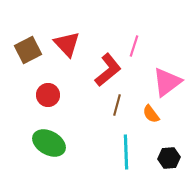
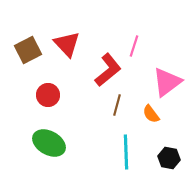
black hexagon: rotated 15 degrees clockwise
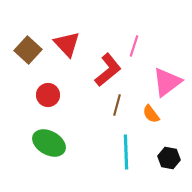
brown square: rotated 20 degrees counterclockwise
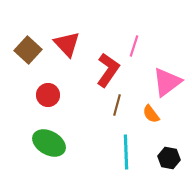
red L-shape: rotated 16 degrees counterclockwise
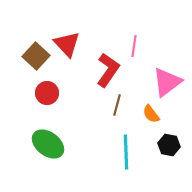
pink line: rotated 10 degrees counterclockwise
brown square: moved 8 px right, 6 px down
red circle: moved 1 px left, 2 px up
green ellipse: moved 1 px left, 1 px down; rotated 8 degrees clockwise
black hexagon: moved 13 px up
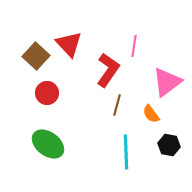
red triangle: moved 2 px right
